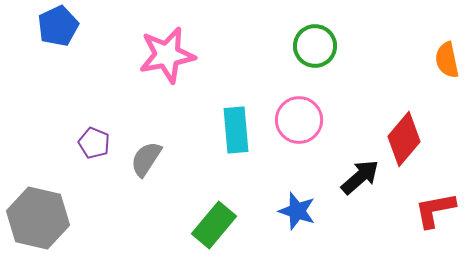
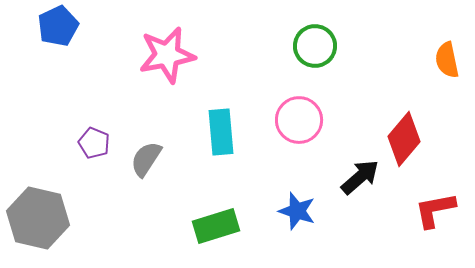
cyan rectangle: moved 15 px left, 2 px down
green rectangle: moved 2 px right, 1 px down; rotated 33 degrees clockwise
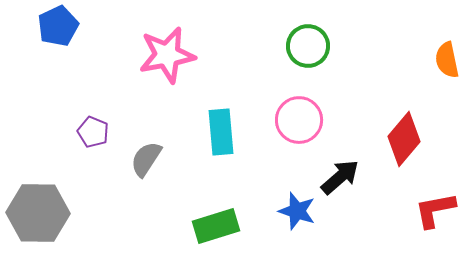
green circle: moved 7 px left
purple pentagon: moved 1 px left, 11 px up
black arrow: moved 20 px left
gray hexagon: moved 5 px up; rotated 12 degrees counterclockwise
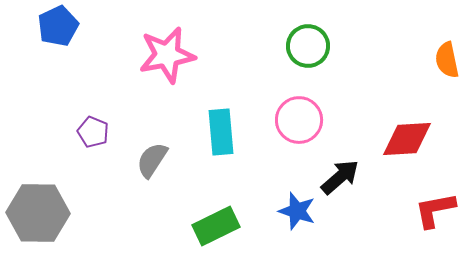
red diamond: moved 3 px right; rotated 46 degrees clockwise
gray semicircle: moved 6 px right, 1 px down
green rectangle: rotated 9 degrees counterclockwise
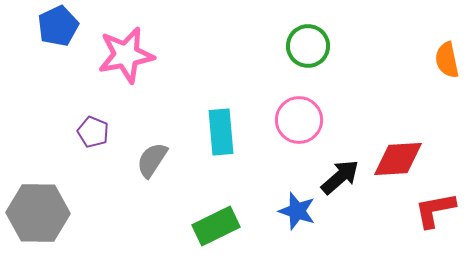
pink star: moved 41 px left
red diamond: moved 9 px left, 20 px down
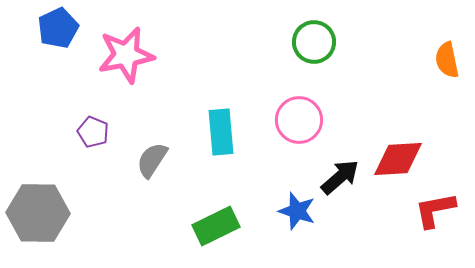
blue pentagon: moved 2 px down
green circle: moved 6 px right, 4 px up
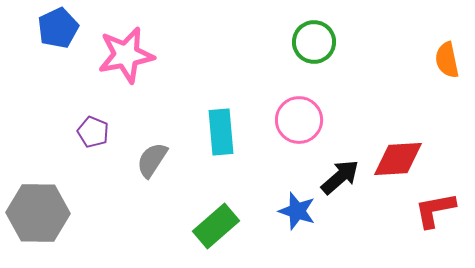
green rectangle: rotated 15 degrees counterclockwise
